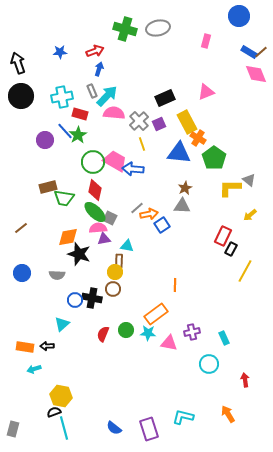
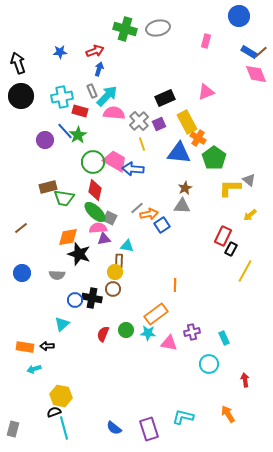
red rectangle at (80, 114): moved 3 px up
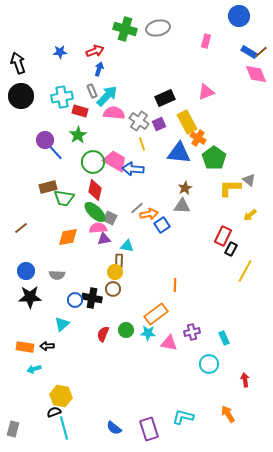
gray cross at (139, 121): rotated 12 degrees counterclockwise
blue line at (65, 131): moved 10 px left, 21 px down
black star at (79, 254): moved 49 px left, 43 px down; rotated 20 degrees counterclockwise
blue circle at (22, 273): moved 4 px right, 2 px up
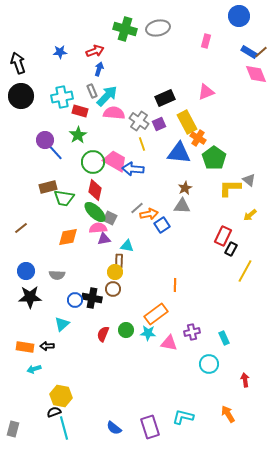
purple rectangle at (149, 429): moved 1 px right, 2 px up
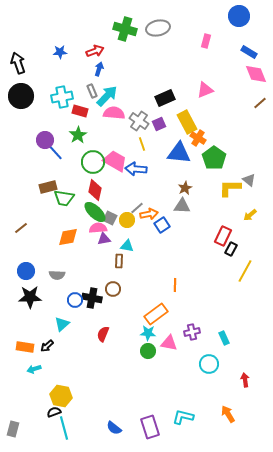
brown line at (261, 52): moved 1 px left, 51 px down
pink triangle at (206, 92): moved 1 px left, 2 px up
blue arrow at (133, 169): moved 3 px right
yellow circle at (115, 272): moved 12 px right, 52 px up
green circle at (126, 330): moved 22 px right, 21 px down
black arrow at (47, 346): rotated 40 degrees counterclockwise
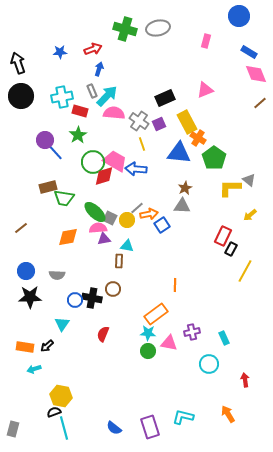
red arrow at (95, 51): moved 2 px left, 2 px up
red diamond at (95, 190): moved 9 px right, 14 px up; rotated 60 degrees clockwise
cyan triangle at (62, 324): rotated 14 degrees counterclockwise
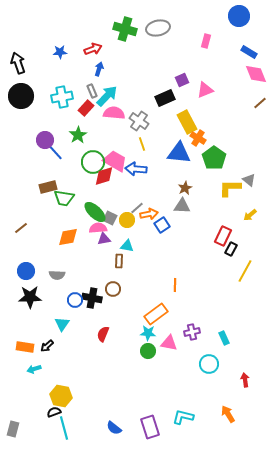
red rectangle at (80, 111): moved 6 px right, 3 px up; rotated 63 degrees counterclockwise
purple square at (159, 124): moved 23 px right, 44 px up
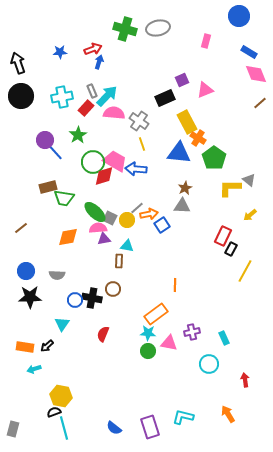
blue arrow at (99, 69): moved 7 px up
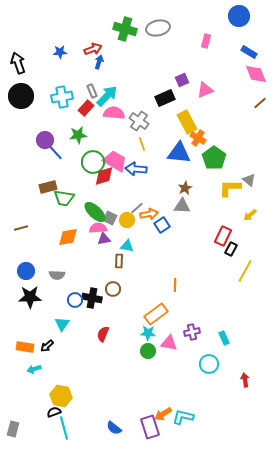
green star at (78, 135): rotated 24 degrees clockwise
brown line at (21, 228): rotated 24 degrees clockwise
orange arrow at (228, 414): moved 65 px left; rotated 90 degrees counterclockwise
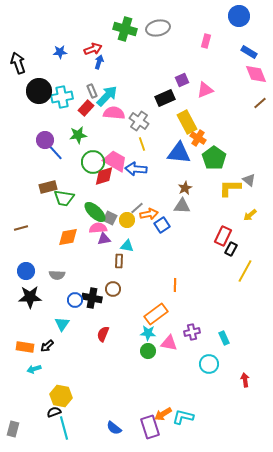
black circle at (21, 96): moved 18 px right, 5 px up
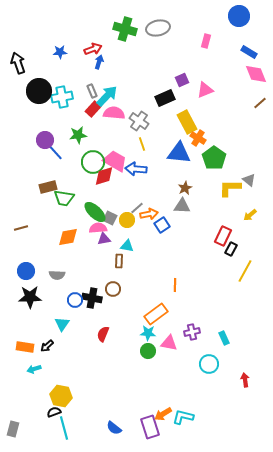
red rectangle at (86, 108): moved 7 px right, 1 px down
